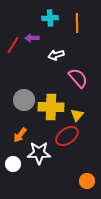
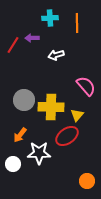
pink semicircle: moved 8 px right, 8 px down
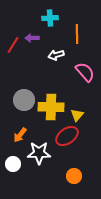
orange line: moved 11 px down
pink semicircle: moved 1 px left, 14 px up
orange circle: moved 13 px left, 5 px up
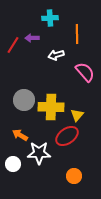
orange arrow: rotated 84 degrees clockwise
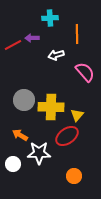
red line: rotated 30 degrees clockwise
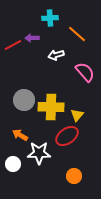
orange line: rotated 48 degrees counterclockwise
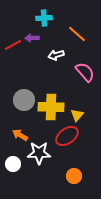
cyan cross: moved 6 px left
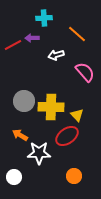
gray circle: moved 1 px down
yellow triangle: rotated 24 degrees counterclockwise
white circle: moved 1 px right, 13 px down
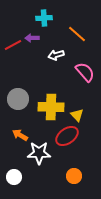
gray circle: moved 6 px left, 2 px up
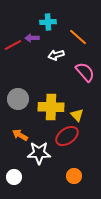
cyan cross: moved 4 px right, 4 px down
orange line: moved 1 px right, 3 px down
